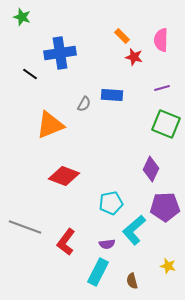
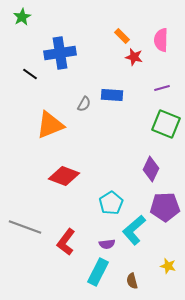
green star: rotated 24 degrees clockwise
cyan pentagon: rotated 20 degrees counterclockwise
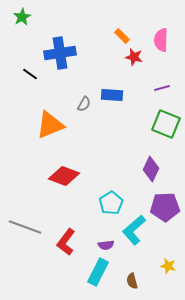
purple semicircle: moved 1 px left, 1 px down
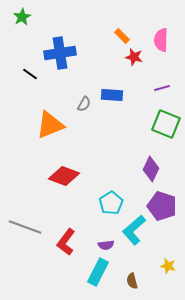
purple pentagon: moved 3 px left, 1 px up; rotated 20 degrees clockwise
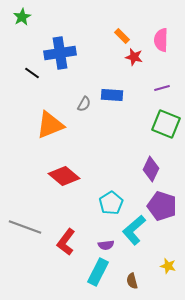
black line: moved 2 px right, 1 px up
red diamond: rotated 20 degrees clockwise
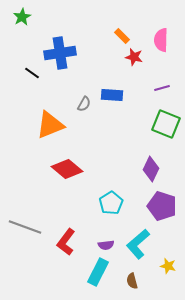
red diamond: moved 3 px right, 7 px up
cyan L-shape: moved 4 px right, 14 px down
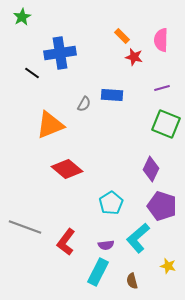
cyan L-shape: moved 6 px up
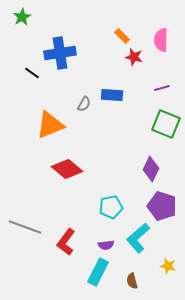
cyan pentagon: moved 4 px down; rotated 20 degrees clockwise
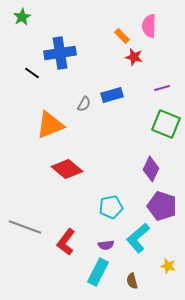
pink semicircle: moved 12 px left, 14 px up
blue rectangle: rotated 20 degrees counterclockwise
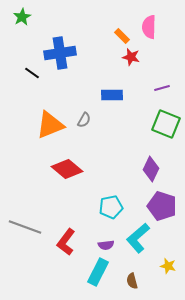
pink semicircle: moved 1 px down
red star: moved 3 px left
blue rectangle: rotated 15 degrees clockwise
gray semicircle: moved 16 px down
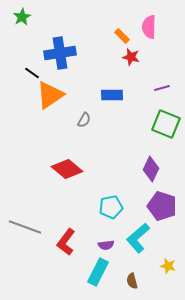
orange triangle: moved 30 px up; rotated 12 degrees counterclockwise
